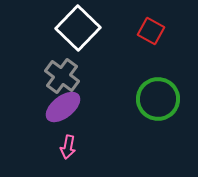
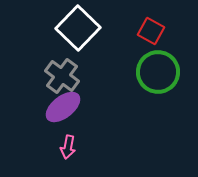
green circle: moved 27 px up
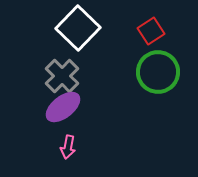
red square: rotated 28 degrees clockwise
gray cross: rotated 8 degrees clockwise
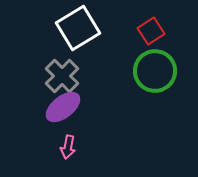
white square: rotated 15 degrees clockwise
green circle: moved 3 px left, 1 px up
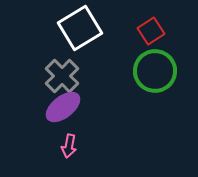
white square: moved 2 px right
pink arrow: moved 1 px right, 1 px up
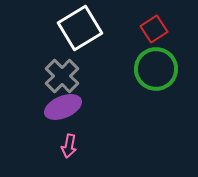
red square: moved 3 px right, 2 px up
green circle: moved 1 px right, 2 px up
purple ellipse: rotated 15 degrees clockwise
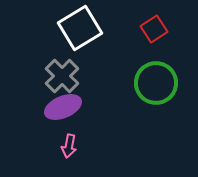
green circle: moved 14 px down
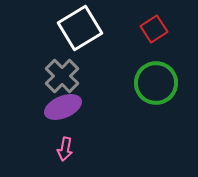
pink arrow: moved 4 px left, 3 px down
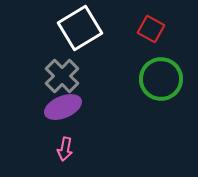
red square: moved 3 px left; rotated 28 degrees counterclockwise
green circle: moved 5 px right, 4 px up
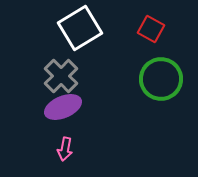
gray cross: moved 1 px left
